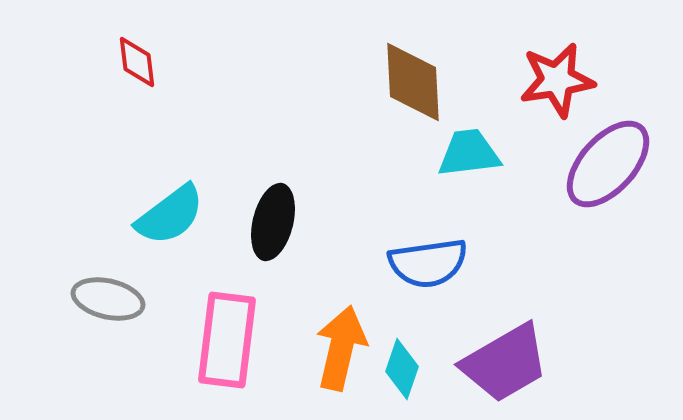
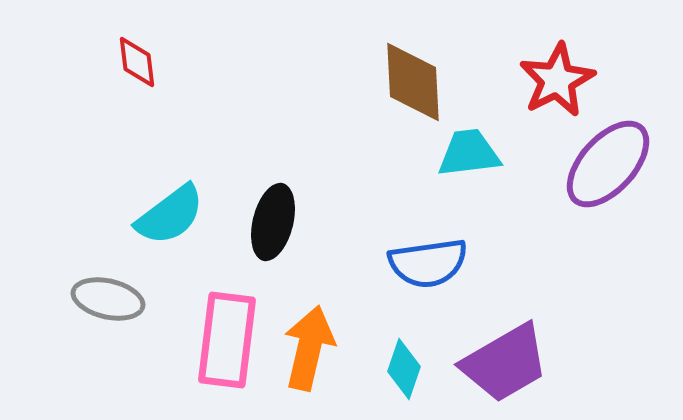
red star: rotated 18 degrees counterclockwise
orange arrow: moved 32 px left
cyan diamond: moved 2 px right
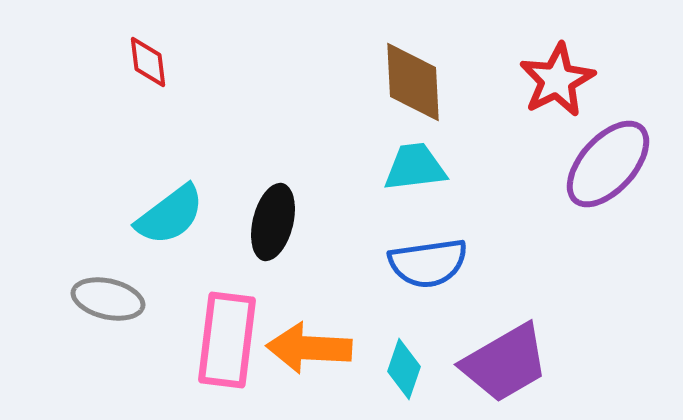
red diamond: moved 11 px right
cyan trapezoid: moved 54 px left, 14 px down
orange arrow: rotated 100 degrees counterclockwise
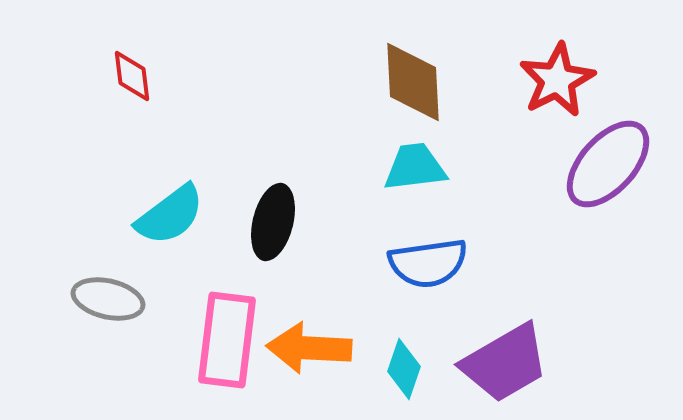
red diamond: moved 16 px left, 14 px down
